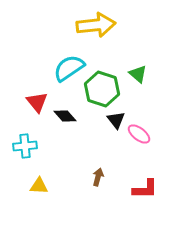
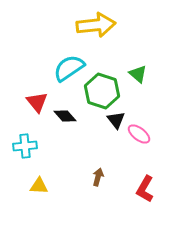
green hexagon: moved 2 px down
red L-shape: rotated 120 degrees clockwise
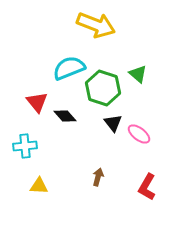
yellow arrow: rotated 27 degrees clockwise
cyan semicircle: rotated 12 degrees clockwise
green hexagon: moved 1 px right, 3 px up
black triangle: moved 3 px left, 3 px down
red L-shape: moved 2 px right, 2 px up
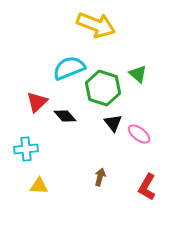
red triangle: rotated 25 degrees clockwise
cyan cross: moved 1 px right, 3 px down
brown arrow: moved 2 px right
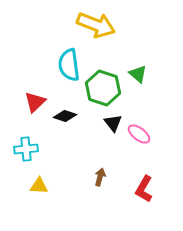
cyan semicircle: moved 3 px up; rotated 76 degrees counterclockwise
red triangle: moved 2 px left
black diamond: rotated 30 degrees counterclockwise
red L-shape: moved 3 px left, 2 px down
